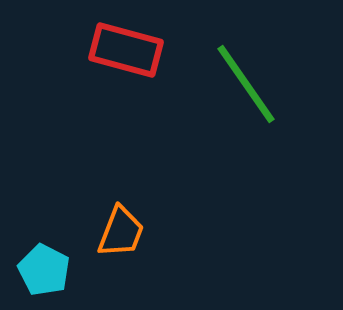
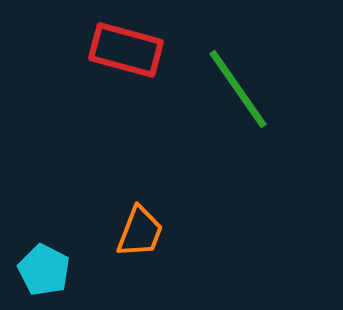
green line: moved 8 px left, 5 px down
orange trapezoid: moved 19 px right
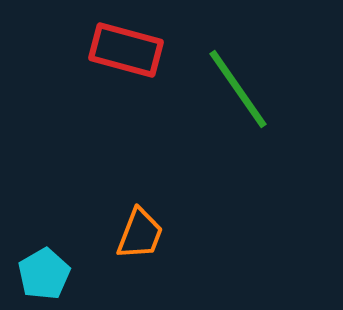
orange trapezoid: moved 2 px down
cyan pentagon: moved 4 px down; rotated 15 degrees clockwise
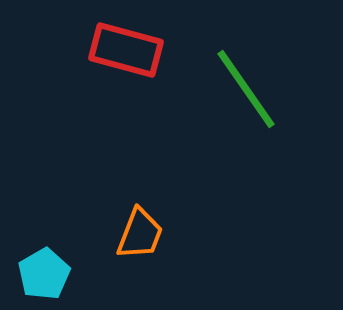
green line: moved 8 px right
